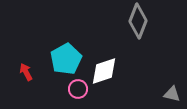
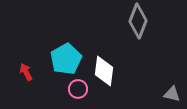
white diamond: rotated 64 degrees counterclockwise
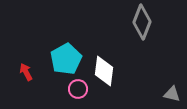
gray diamond: moved 4 px right, 1 px down
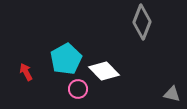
white diamond: rotated 52 degrees counterclockwise
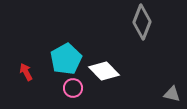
pink circle: moved 5 px left, 1 px up
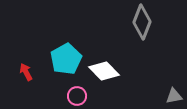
pink circle: moved 4 px right, 8 px down
gray triangle: moved 2 px right, 2 px down; rotated 24 degrees counterclockwise
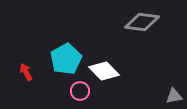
gray diamond: rotated 76 degrees clockwise
pink circle: moved 3 px right, 5 px up
